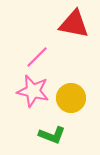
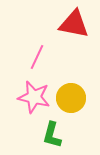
pink line: rotated 20 degrees counterclockwise
pink star: moved 1 px right, 6 px down
green L-shape: rotated 84 degrees clockwise
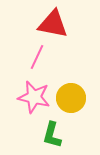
red triangle: moved 21 px left
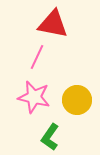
yellow circle: moved 6 px right, 2 px down
green L-shape: moved 2 px left, 2 px down; rotated 20 degrees clockwise
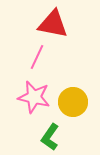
yellow circle: moved 4 px left, 2 px down
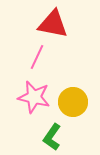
green L-shape: moved 2 px right
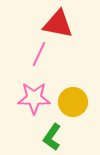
red triangle: moved 5 px right
pink line: moved 2 px right, 3 px up
pink star: moved 1 px down; rotated 12 degrees counterclockwise
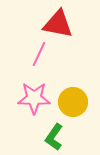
green L-shape: moved 2 px right
